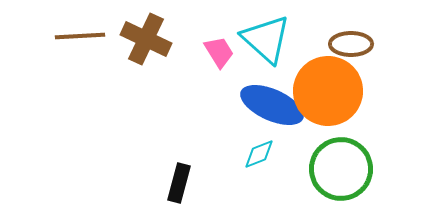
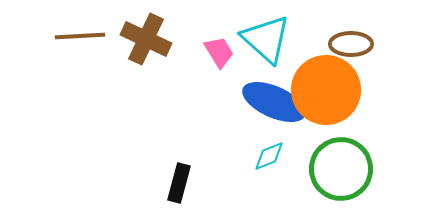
orange circle: moved 2 px left, 1 px up
blue ellipse: moved 2 px right, 3 px up
cyan diamond: moved 10 px right, 2 px down
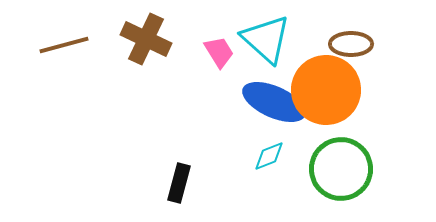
brown line: moved 16 px left, 9 px down; rotated 12 degrees counterclockwise
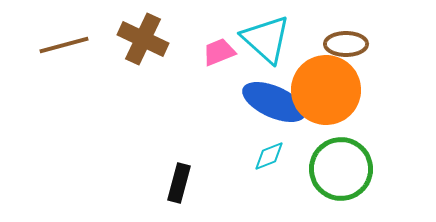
brown cross: moved 3 px left
brown ellipse: moved 5 px left
pink trapezoid: rotated 80 degrees counterclockwise
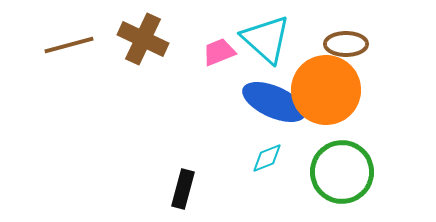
brown line: moved 5 px right
cyan diamond: moved 2 px left, 2 px down
green circle: moved 1 px right, 3 px down
black rectangle: moved 4 px right, 6 px down
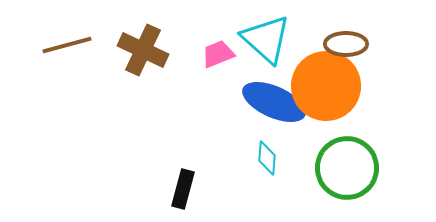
brown cross: moved 11 px down
brown line: moved 2 px left
pink trapezoid: moved 1 px left, 2 px down
orange circle: moved 4 px up
cyan diamond: rotated 64 degrees counterclockwise
green circle: moved 5 px right, 4 px up
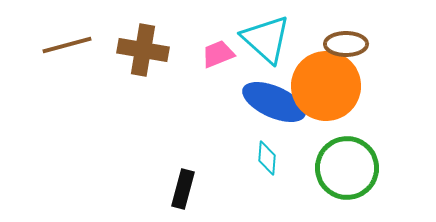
brown cross: rotated 15 degrees counterclockwise
